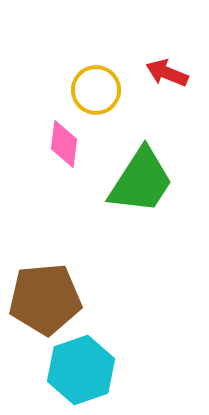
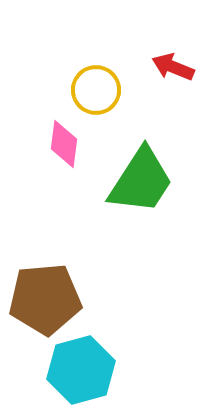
red arrow: moved 6 px right, 6 px up
cyan hexagon: rotated 4 degrees clockwise
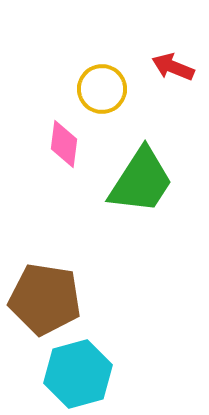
yellow circle: moved 6 px right, 1 px up
brown pentagon: rotated 14 degrees clockwise
cyan hexagon: moved 3 px left, 4 px down
